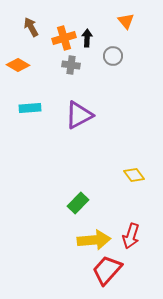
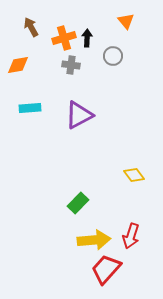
orange diamond: rotated 40 degrees counterclockwise
red trapezoid: moved 1 px left, 1 px up
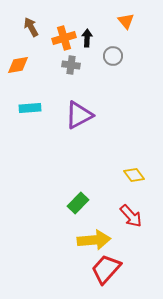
red arrow: moved 20 px up; rotated 60 degrees counterclockwise
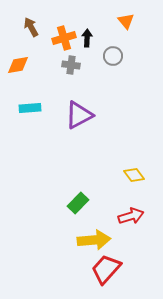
red arrow: rotated 65 degrees counterclockwise
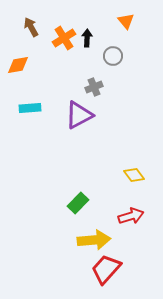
orange cross: rotated 15 degrees counterclockwise
gray cross: moved 23 px right, 22 px down; rotated 30 degrees counterclockwise
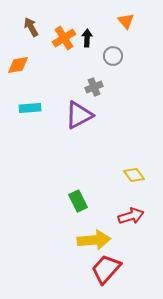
green rectangle: moved 2 px up; rotated 70 degrees counterclockwise
